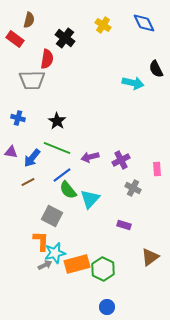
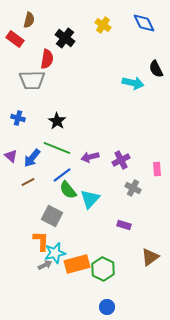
purple triangle: moved 4 px down; rotated 32 degrees clockwise
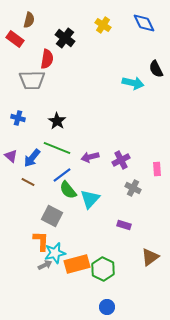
brown line: rotated 56 degrees clockwise
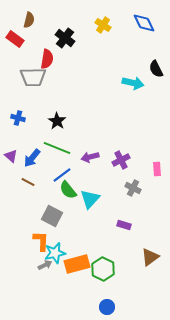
gray trapezoid: moved 1 px right, 3 px up
